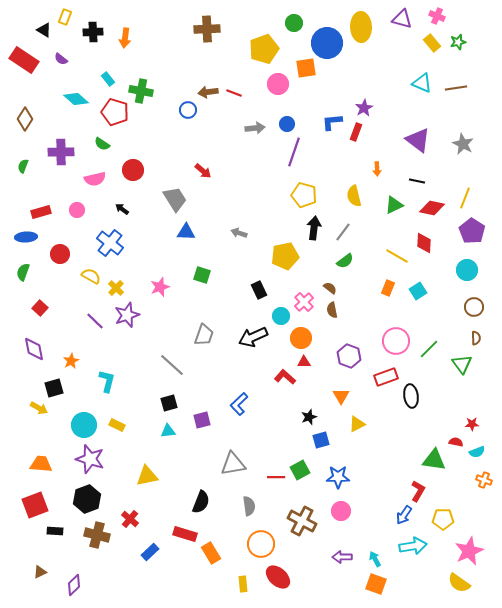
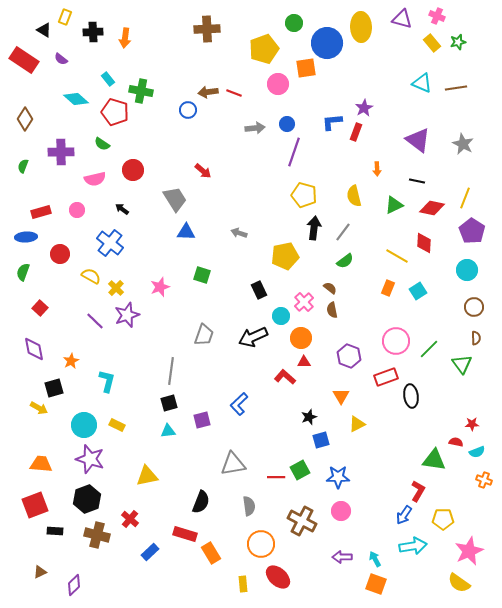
gray line at (172, 365): moved 1 px left, 6 px down; rotated 56 degrees clockwise
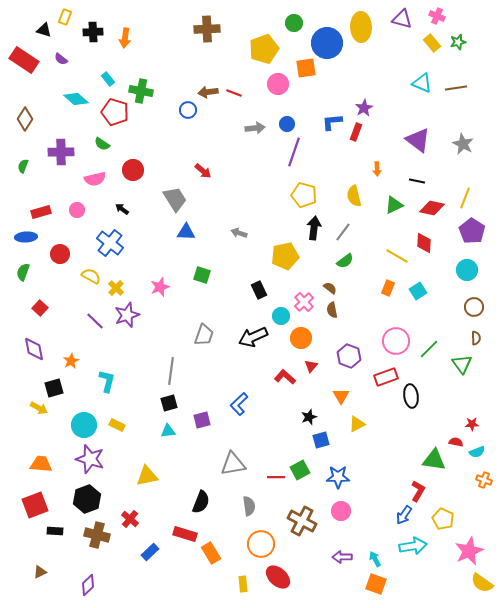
black triangle at (44, 30): rotated 14 degrees counterclockwise
red triangle at (304, 362): moved 7 px right, 4 px down; rotated 48 degrees counterclockwise
yellow pentagon at (443, 519): rotated 25 degrees clockwise
yellow semicircle at (459, 583): moved 23 px right
purple diamond at (74, 585): moved 14 px right
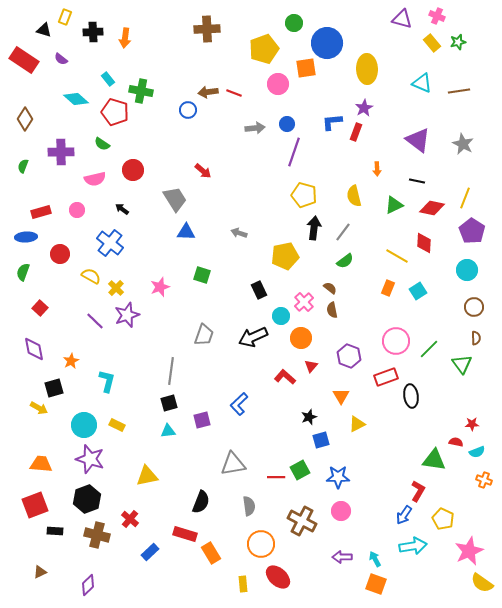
yellow ellipse at (361, 27): moved 6 px right, 42 px down
brown line at (456, 88): moved 3 px right, 3 px down
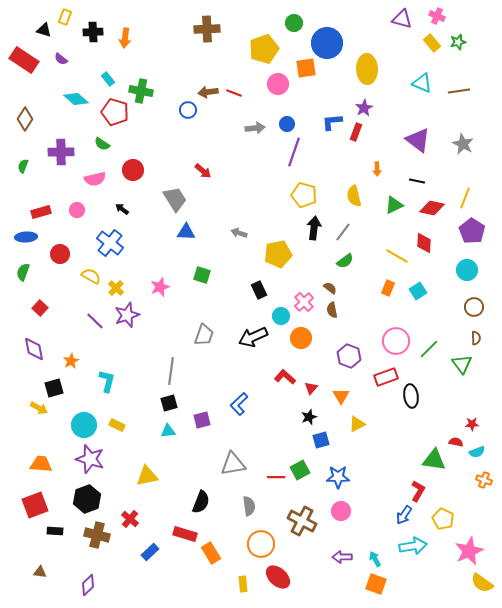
yellow pentagon at (285, 256): moved 7 px left, 2 px up
red triangle at (311, 366): moved 22 px down
brown triangle at (40, 572): rotated 32 degrees clockwise
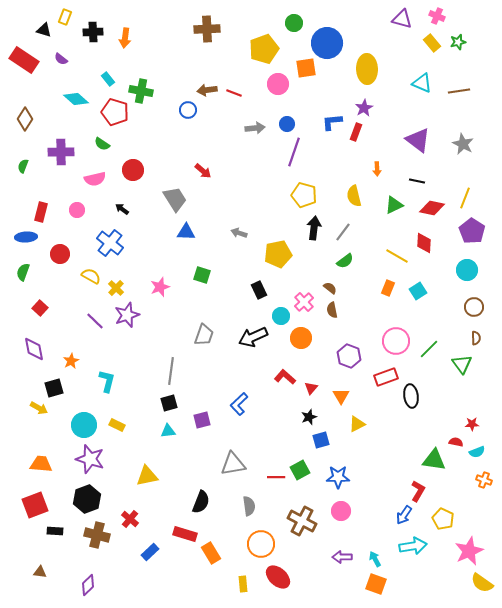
brown arrow at (208, 92): moved 1 px left, 2 px up
red rectangle at (41, 212): rotated 60 degrees counterclockwise
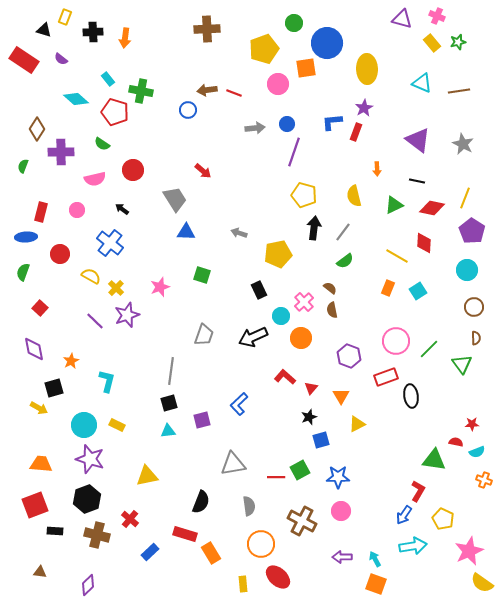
brown diamond at (25, 119): moved 12 px right, 10 px down
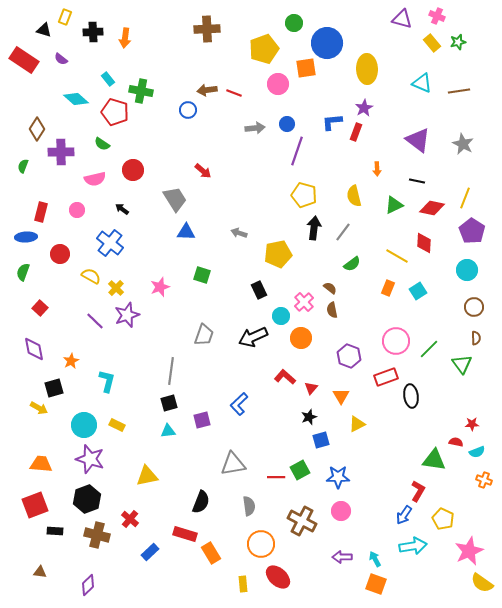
purple line at (294, 152): moved 3 px right, 1 px up
green semicircle at (345, 261): moved 7 px right, 3 px down
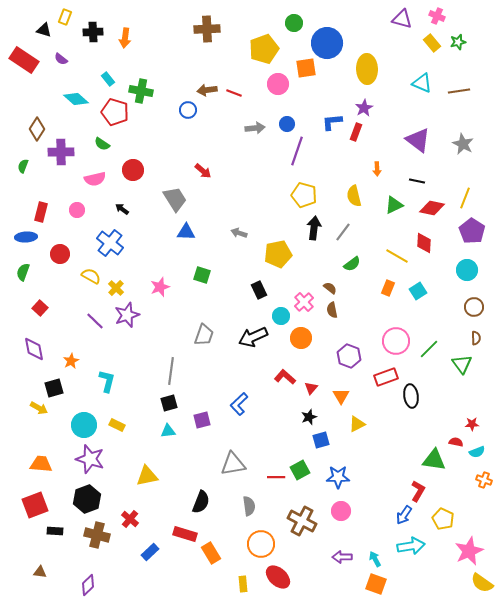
cyan arrow at (413, 546): moved 2 px left
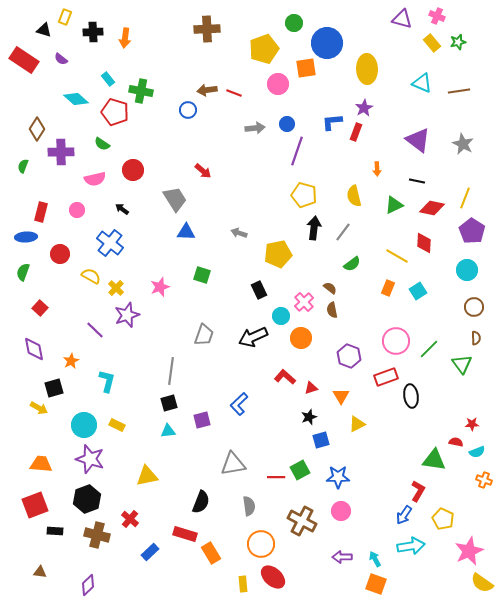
purple line at (95, 321): moved 9 px down
red triangle at (311, 388): rotated 32 degrees clockwise
red ellipse at (278, 577): moved 5 px left
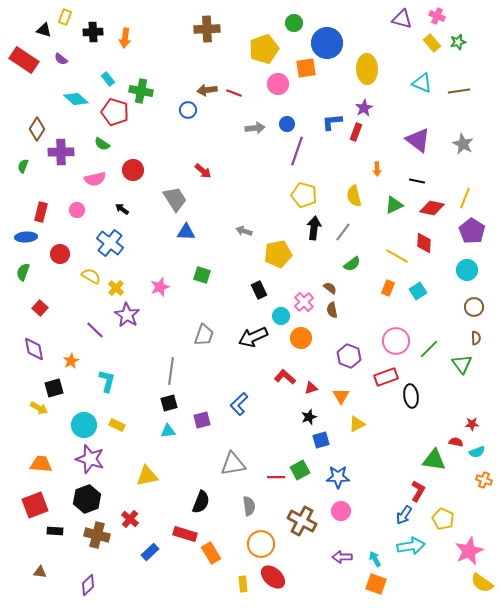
gray arrow at (239, 233): moved 5 px right, 2 px up
purple star at (127, 315): rotated 20 degrees counterclockwise
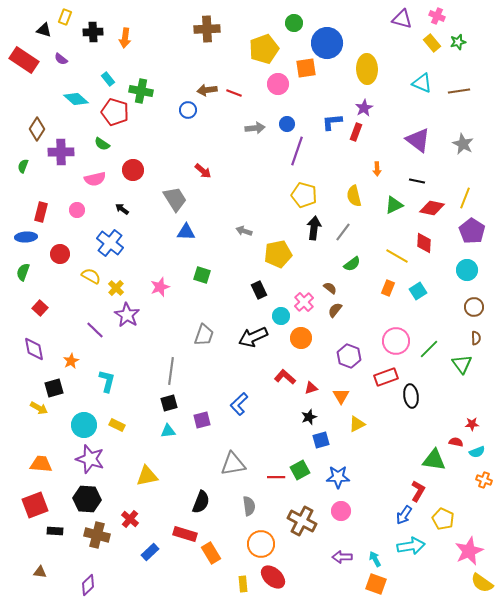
brown semicircle at (332, 310): moved 3 px right; rotated 49 degrees clockwise
black hexagon at (87, 499): rotated 24 degrees clockwise
